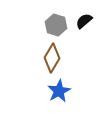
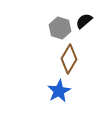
gray hexagon: moved 4 px right, 3 px down
brown diamond: moved 17 px right, 1 px down
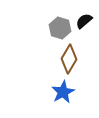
blue star: moved 4 px right, 1 px down
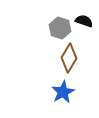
black semicircle: rotated 60 degrees clockwise
brown diamond: moved 1 px up
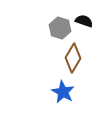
brown diamond: moved 4 px right
blue star: rotated 15 degrees counterclockwise
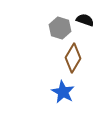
black semicircle: moved 1 px right, 1 px up
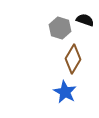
brown diamond: moved 1 px down
blue star: moved 2 px right
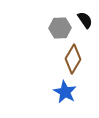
black semicircle: rotated 36 degrees clockwise
gray hexagon: rotated 20 degrees counterclockwise
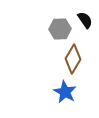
gray hexagon: moved 1 px down
